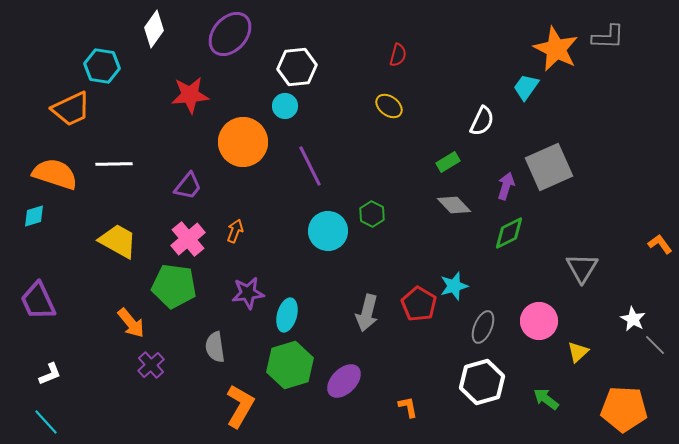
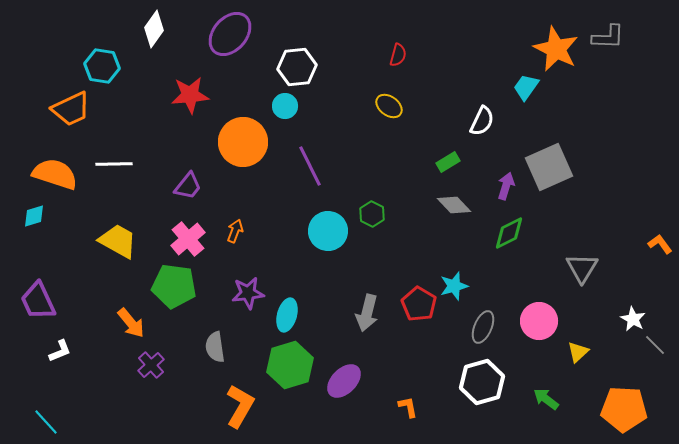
white L-shape at (50, 374): moved 10 px right, 23 px up
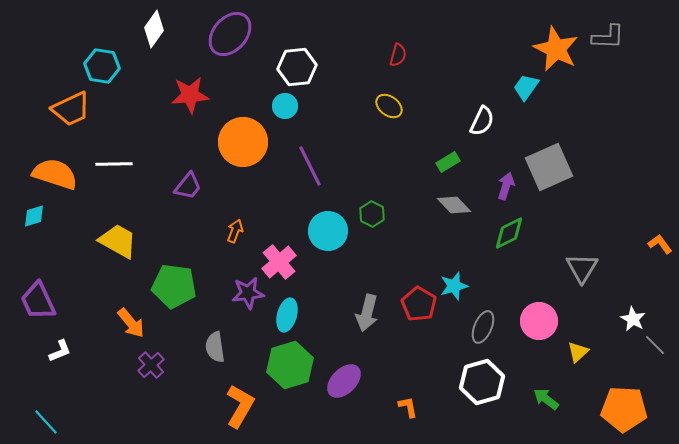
pink cross at (188, 239): moved 91 px right, 23 px down
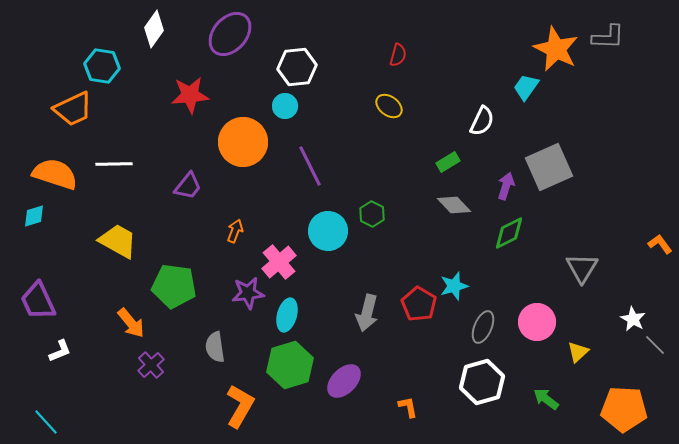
orange trapezoid at (71, 109): moved 2 px right
pink circle at (539, 321): moved 2 px left, 1 px down
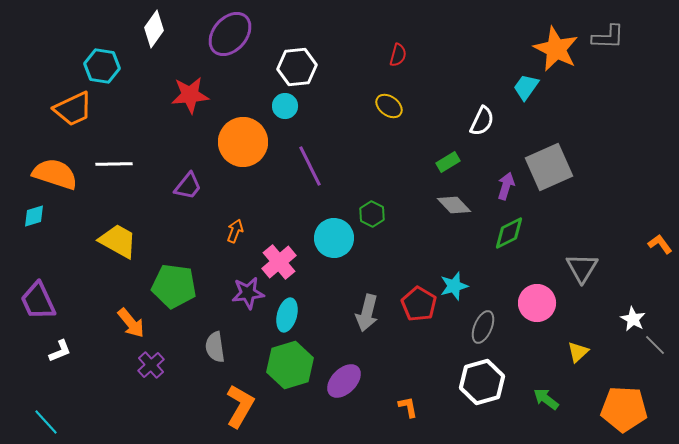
cyan circle at (328, 231): moved 6 px right, 7 px down
pink circle at (537, 322): moved 19 px up
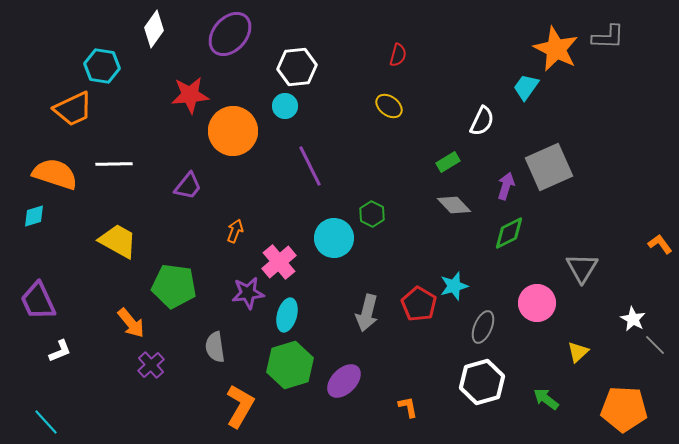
orange circle at (243, 142): moved 10 px left, 11 px up
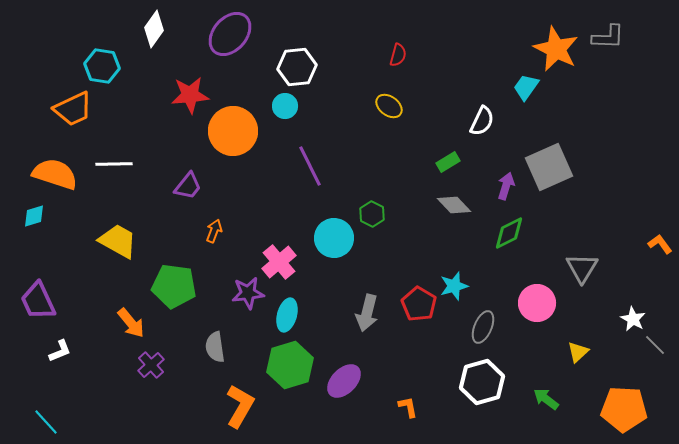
orange arrow at (235, 231): moved 21 px left
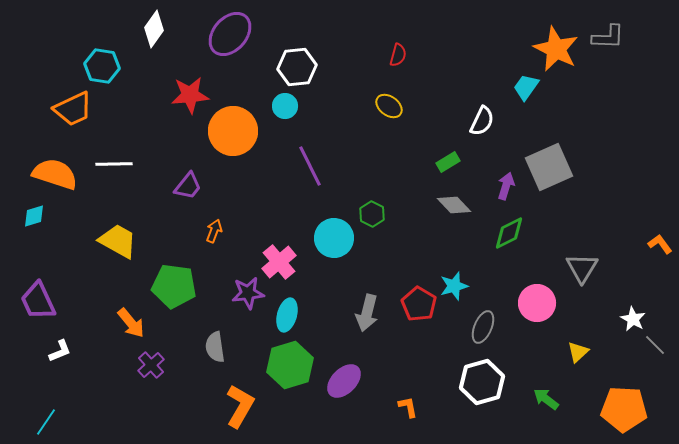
cyan line at (46, 422): rotated 76 degrees clockwise
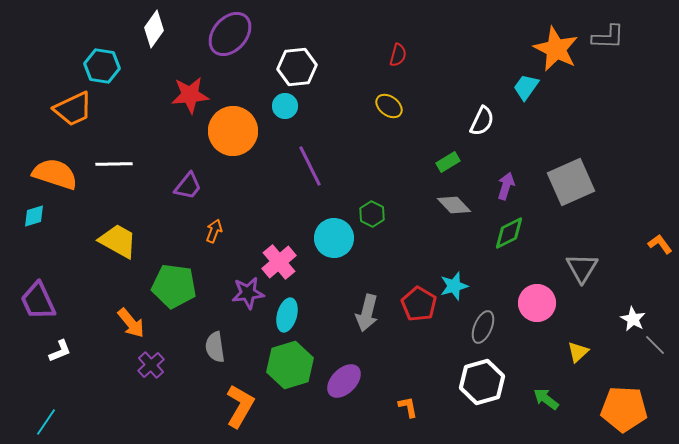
gray square at (549, 167): moved 22 px right, 15 px down
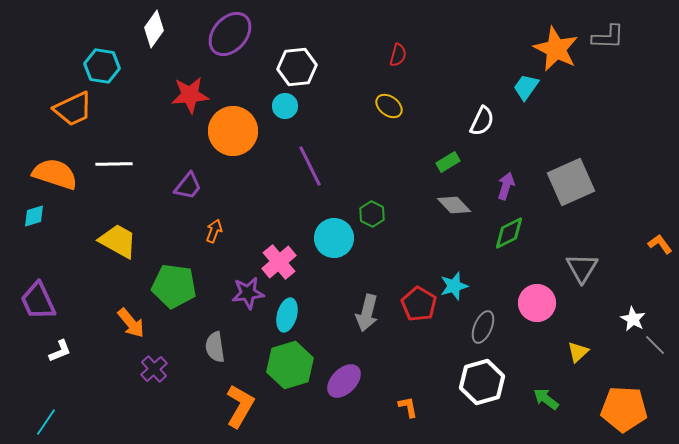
purple cross at (151, 365): moved 3 px right, 4 px down
